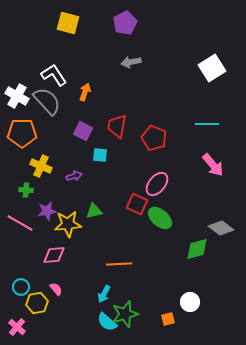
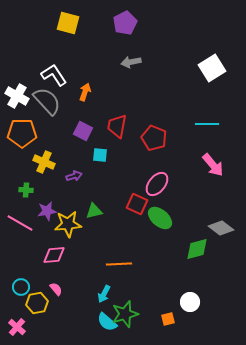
yellow cross: moved 3 px right, 4 px up
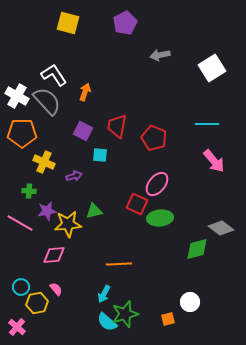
gray arrow: moved 29 px right, 7 px up
pink arrow: moved 1 px right, 4 px up
green cross: moved 3 px right, 1 px down
green ellipse: rotated 45 degrees counterclockwise
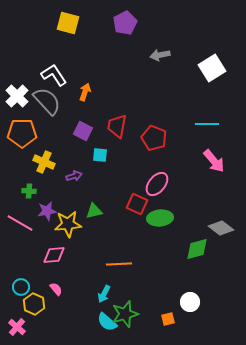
white cross: rotated 15 degrees clockwise
yellow hexagon: moved 3 px left, 1 px down; rotated 25 degrees counterclockwise
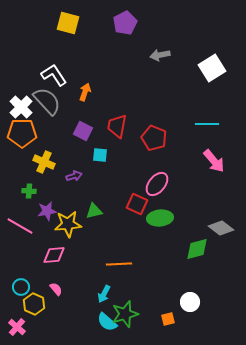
white cross: moved 4 px right, 11 px down
pink line: moved 3 px down
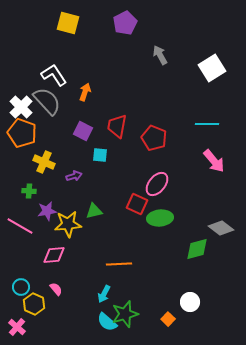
gray arrow: rotated 72 degrees clockwise
orange pentagon: rotated 20 degrees clockwise
orange square: rotated 32 degrees counterclockwise
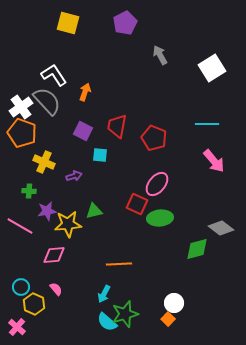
white cross: rotated 10 degrees clockwise
white circle: moved 16 px left, 1 px down
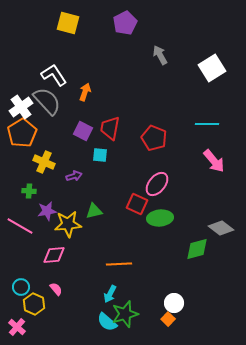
red trapezoid: moved 7 px left, 2 px down
orange pentagon: rotated 20 degrees clockwise
cyan arrow: moved 6 px right
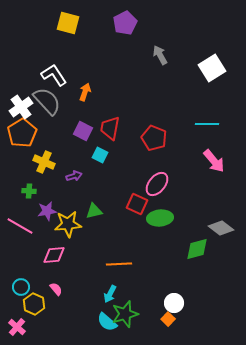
cyan square: rotated 21 degrees clockwise
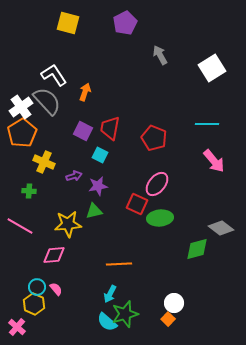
purple star: moved 51 px right, 25 px up
cyan circle: moved 16 px right
